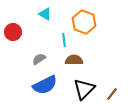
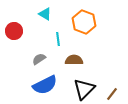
red circle: moved 1 px right, 1 px up
cyan line: moved 6 px left, 1 px up
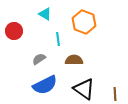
black triangle: rotated 40 degrees counterclockwise
brown line: moved 3 px right; rotated 40 degrees counterclockwise
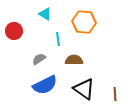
orange hexagon: rotated 15 degrees counterclockwise
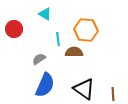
orange hexagon: moved 2 px right, 8 px down
red circle: moved 2 px up
brown semicircle: moved 8 px up
blue semicircle: rotated 40 degrees counterclockwise
brown line: moved 2 px left
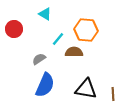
cyan line: rotated 48 degrees clockwise
black triangle: moved 2 px right; rotated 25 degrees counterclockwise
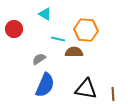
cyan line: rotated 64 degrees clockwise
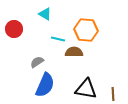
gray semicircle: moved 2 px left, 3 px down
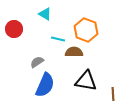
orange hexagon: rotated 15 degrees clockwise
black triangle: moved 8 px up
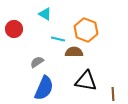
blue semicircle: moved 1 px left, 3 px down
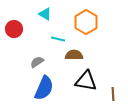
orange hexagon: moved 8 px up; rotated 10 degrees clockwise
brown semicircle: moved 3 px down
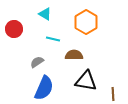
cyan line: moved 5 px left
